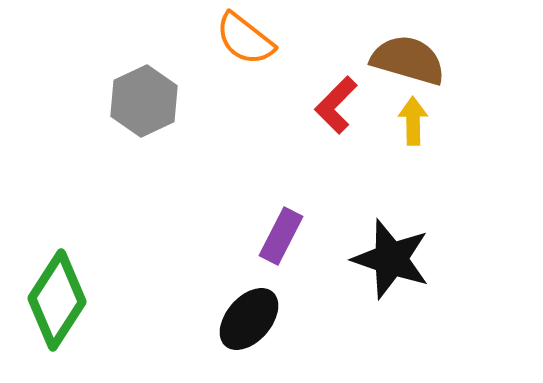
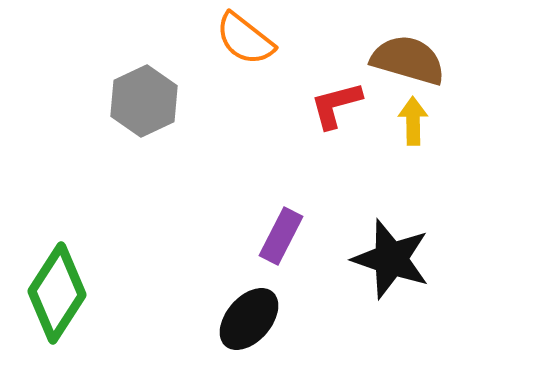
red L-shape: rotated 30 degrees clockwise
green diamond: moved 7 px up
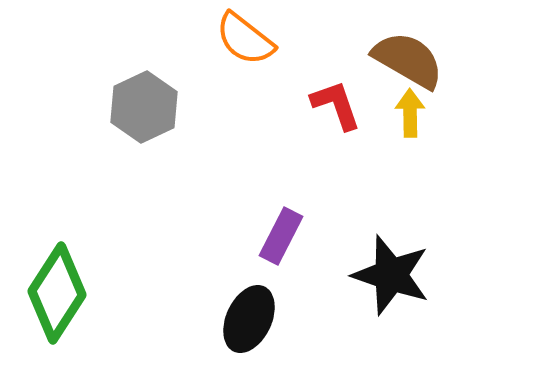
brown semicircle: rotated 14 degrees clockwise
gray hexagon: moved 6 px down
red L-shape: rotated 86 degrees clockwise
yellow arrow: moved 3 px left, 8 px up
black star: moved 16 px down
black ellipse: rotated 16 degrees counterclockwise
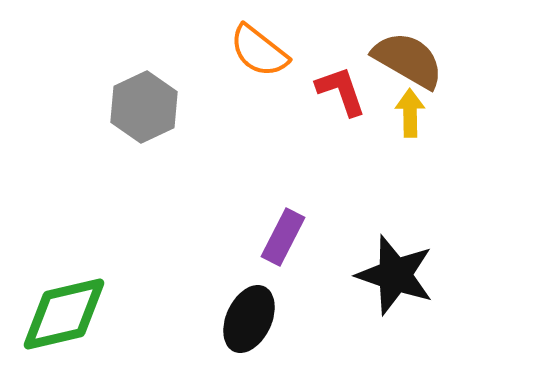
orange semicircle: moved 14 px right, 12 px down
red L-shape: moved 5 px right, 14 px up
purple rectangle: moved 2 px right, 1 px down
black star: moved 4 px right
green diamond: moved 7 px right, 21 px down; rotated 44 degrees clockwise
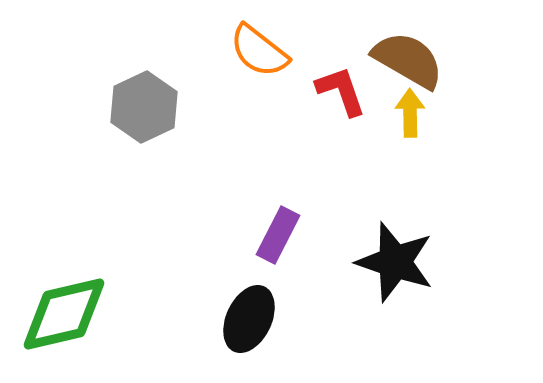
purple rectangle: moved 5 px left, 2 px up
black star: moved 13 px up
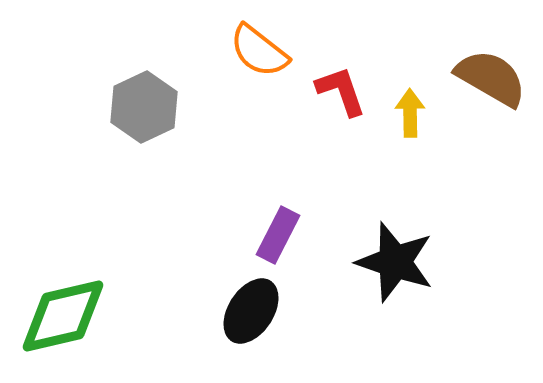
brown semicircle: moved 83 px right, 18 px down
green diamond: moved 1 px left, 2 px down
black ellipse: moved 2 px right, 8 px up; rotated 8 degrees clockwise
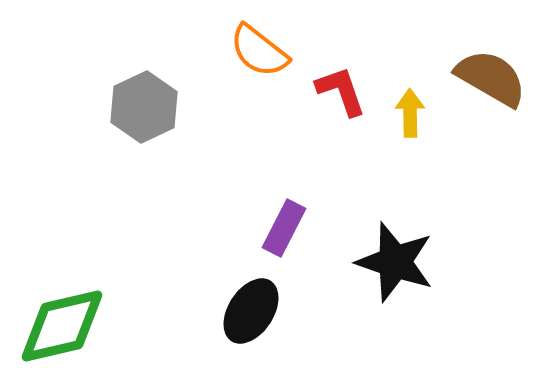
purple rectangle: moved 6 px right, 7 px up
green diamond: moved 1 px left, 10 px down
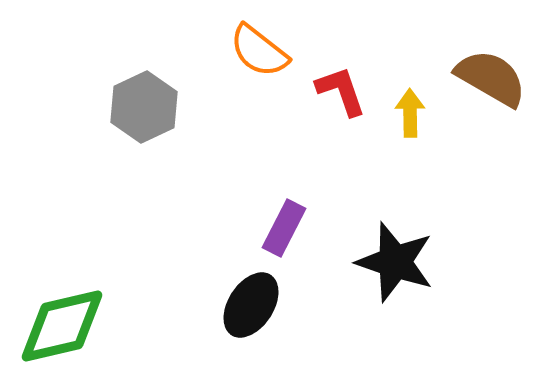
black ellipse: moved 6 px up
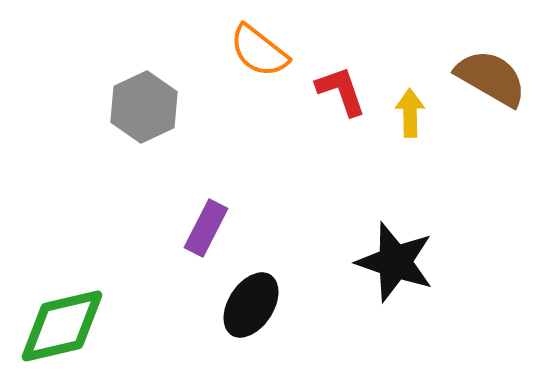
purple rectangle: moved 78 px left
